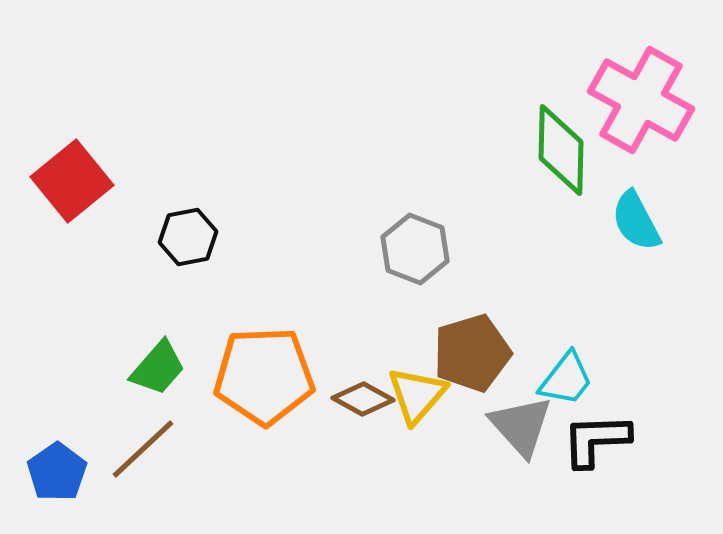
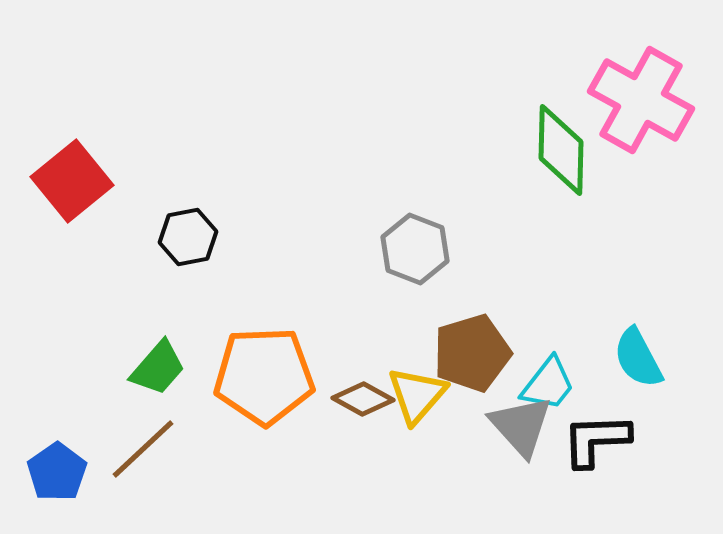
cyan semicircle: moved 2 px right, 137 px down
cyan trapezoid: moved 18 px left, 5 px down
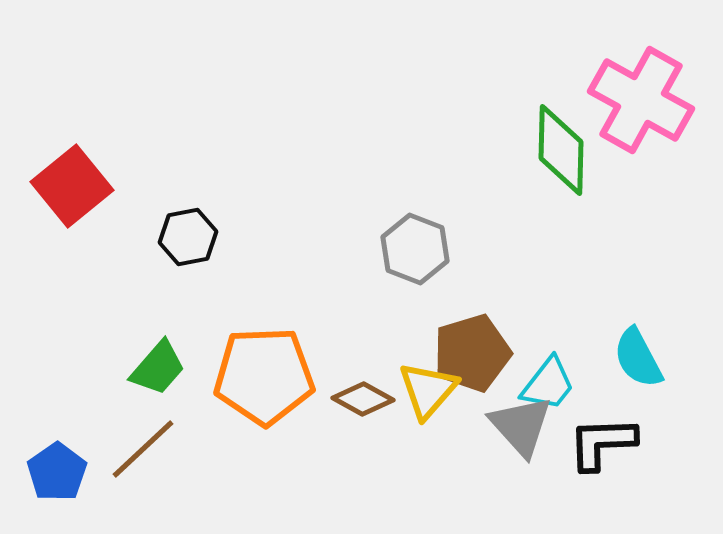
red square: moved 5 px down
yellow triangle: moved 11 px right, 5 px up
black L-shape: moved 6 px right, 3 px down
